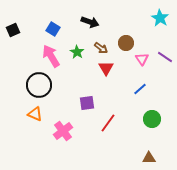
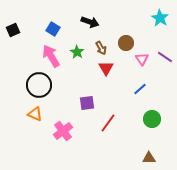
brown arrow: rotated 24 degrees clockwise
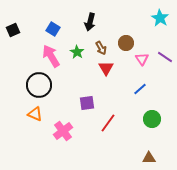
black arrow: rotated 84 degrees clockwise
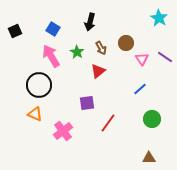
cyan star: moved 1 px left
black square: moved 2 px right, 1 px down
red triangle: moved 8 px left, 3 px down; rotated 21 degrees clockwise
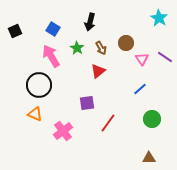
green star: moved 4 px up
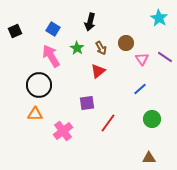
orange triangle: rotated 21 degrees counterclockwise
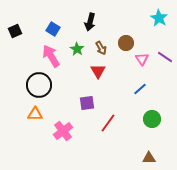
green star: moved 1 px down
red triangle: rotated 21 degrees counterclockwise
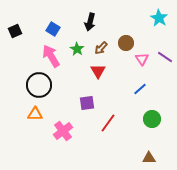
brown arrow: rotated 72 degrees clockwise
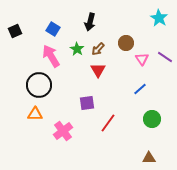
brown arrow: moved 3 px left, 1 px down
red triangle: moved 1 px up
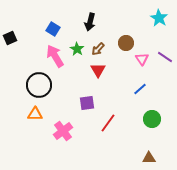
black square: moved 5 px left, 7 px down
pink arrow: moved 4 px right
